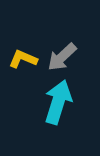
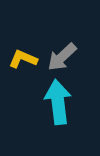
cyan arrow: rotated 24 degrees counterclockwise
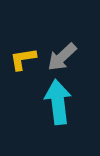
yellow L-shape: rotated 32 degrees counterclockwise
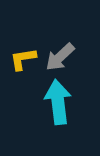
gray arrow: moved 2 px left
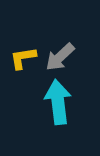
yellow L-shape: moved 1 px up
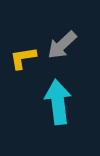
gray arrow: moved 2 px right, 12 px up
